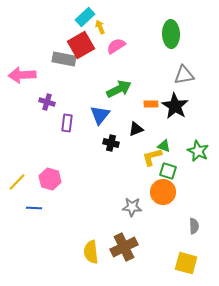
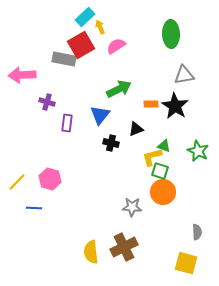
green square: moved 8 px left
gray semicircle: moved 3 px right, 6 px down
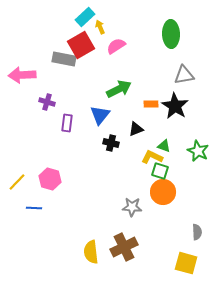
yellow L-shape: rotated 40 degrees clockwise
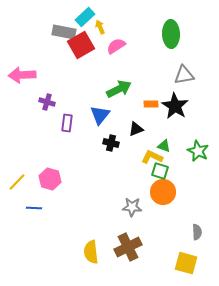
gray rectangle: moved 27 px up
brown cross: moved 4 px right
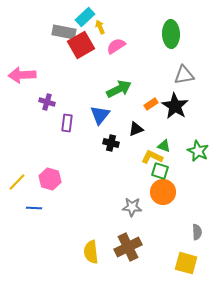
orange rectangle: rotated 32 degrees counterclockwise
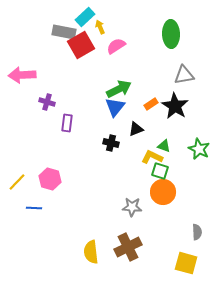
blue triangle: moved 15 px right, 8 px up
green star: moved 1 px right, 2 px up
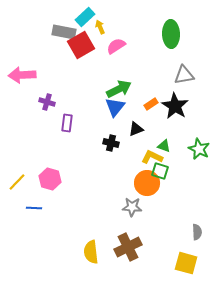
orange circle: moved 16 px left, 9 px up
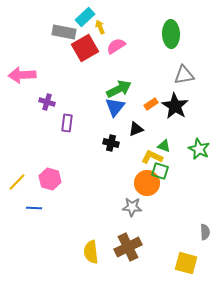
red square: moved 4 px right, 3 px down
gray semicircle: moved 8 px right
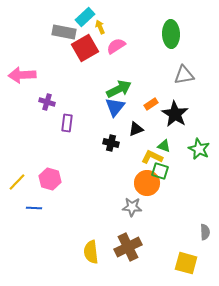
black star: moved 8 px down
